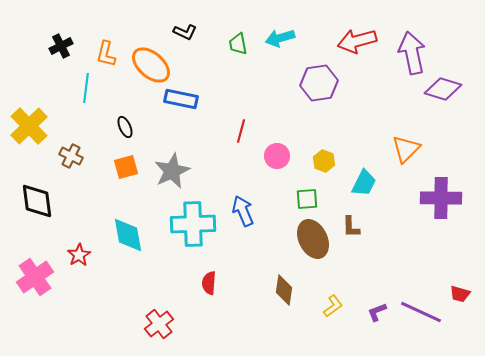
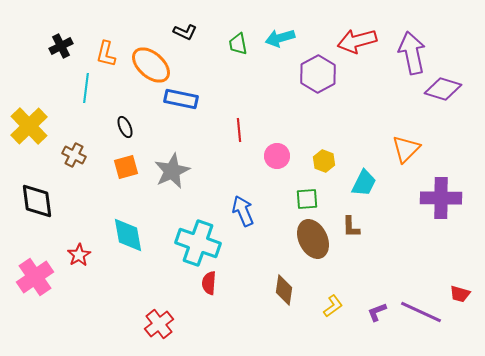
purple hexagon: moved 1 px left, 9 px up; rotated 21 degrees counterclockwise
red line: moved 2 px left, 1 px up; rotated 20 degrees counterclockwise
brown cross: moved 3 px right, 1 px up
cyan cross: moved 5 px right, 19 px down; rotated 21 degrees clockwise
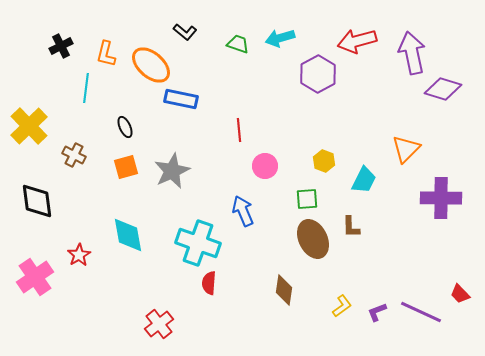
black L-shape: rotated 15 degrees clockwise
green trapezoid: rotated 120 degrees clockwise
pink circle: moved 12 px left, 10 px down
cyan trapezoid: moved 3 px up
red trapezoid: rotated 30 degrees clockwise
yellow L-shape: moved 9 px right
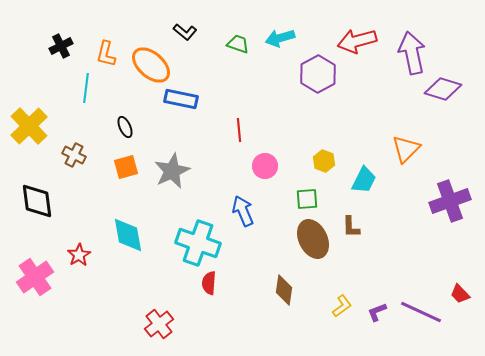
purple cross: moved 9 px right, 3 px down; rotated 21 degrees counterclockwise
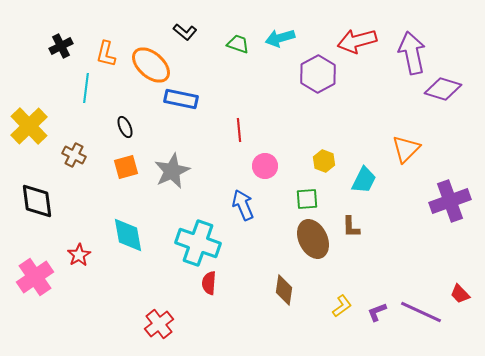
blue arrow: moved 6 px up
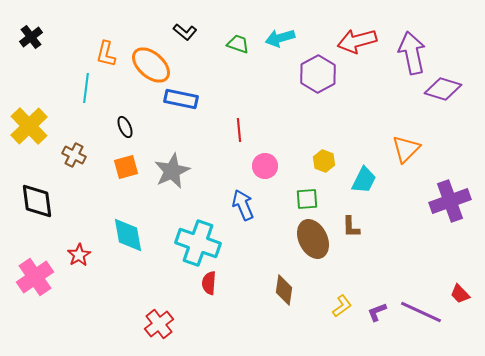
black cross: moved 30 px left, 9 px up; rotated 10 degrees counterclockwise
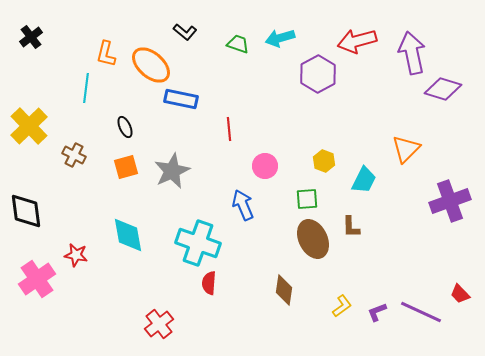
red line: moved 10 px left, 1 px up
black diamond: moved 11 px left, 10 px down
red star: moved 3 px left; rotated 30 degrees counterclockwise
pink cross: moved 2 px right, 2 px down
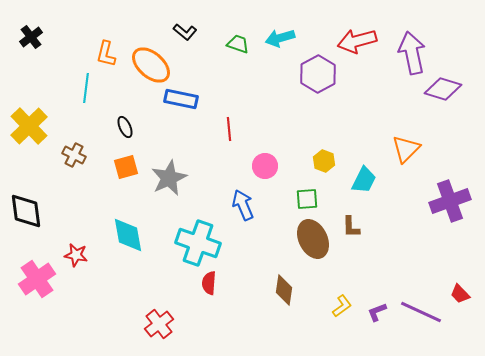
gray star: moved 3 px left, 7 px down
